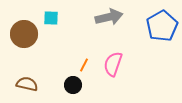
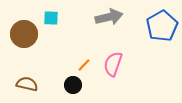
orange line: rotated 16 degrees clockwise
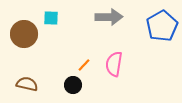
gray arrow: rotated 12 degrees clockwise
pink semicircle: moved 1 px right; rotated 10 degrees counterclockwise
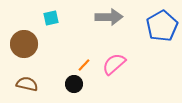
cyan square: rotated 14 degrees counterclockwise
brown circle: moved 10 px down
pink semicircle: rotated 40 degrees clockwise
black circle: moved 1 px right, 1 px up
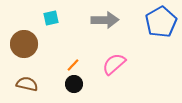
gray arrow: moved 4 px left, 3 px down
blue pentagon: moved 1 px left, 4 px up
orange line: moved 11 px left
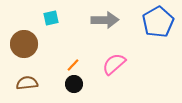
blue pentagon: moved 3 px left
brown semicircle: moved 1 px up; rotated 20 degrees counterclockwise
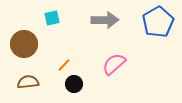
cyan square: moved 1 px right
orange line: moved 9 px left
brown semicircle: moved 1 px right, 1 px up
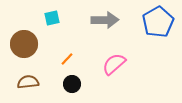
orange line: moved 3 px right, 6 px up
black circle: moved 2 px left
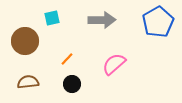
gray arrow: moved 3 px left
brown circle: moved 1 px right, 3 px up
